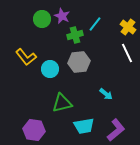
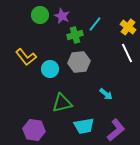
green circle: moved 2 px left, 4 px up
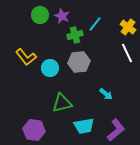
cyan circle: moved 1 px up
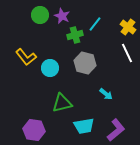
gray hexagon: moved 6 px right, 1 px down; rotated 20 degrees clockwise
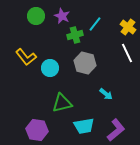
green circle: moved 4 px left, 1 px down
purple hexagon: moved 3 px right
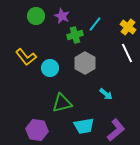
gray hexagon: rotated 15 degrees clockwise
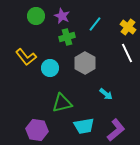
green cross: moved 8 px left, 2 px down
